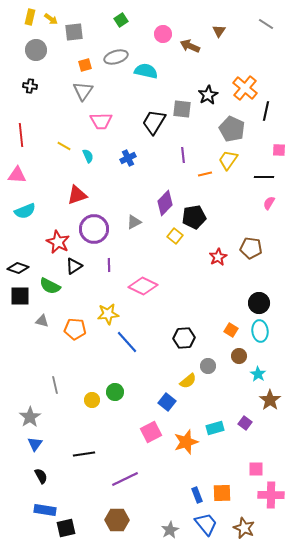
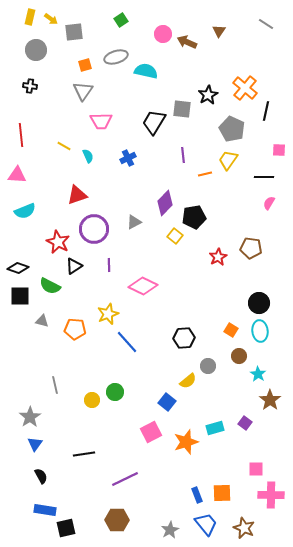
brown arrow at (190, 46): moved 3 px left, 4 px up
yellow star at (108, 314): rotated 15 degrees counterclockwise
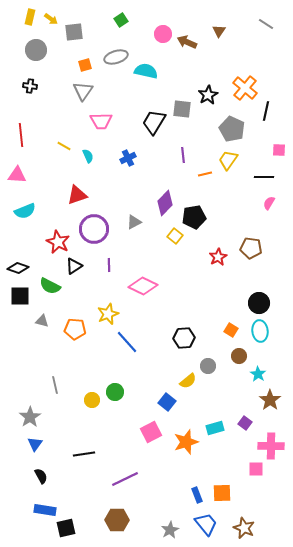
pink cross at (271, 495): moved 49 px up
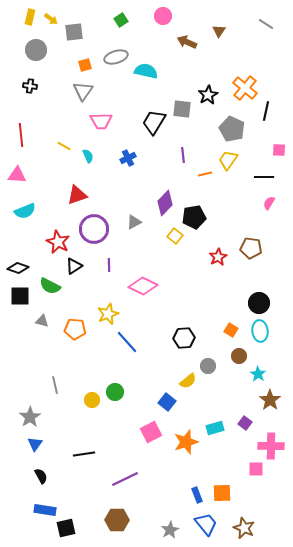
pink circle at (163, 34): moved 18 px up
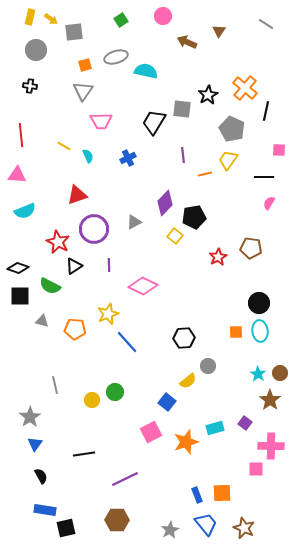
orange square at (231, 330): moved 5 px right, 2 px down; rotated 32 degrees counterclockwise
brown circle at (239, 356): moved 41 px right, 17 px down
